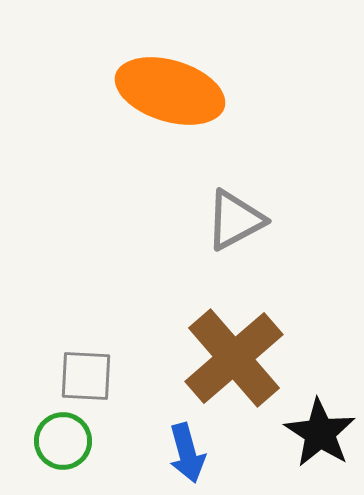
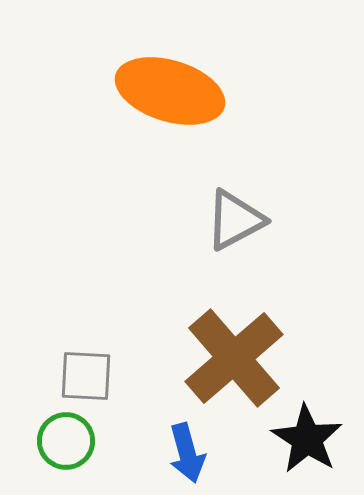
black star: moved 13 px left, 6 px down
green circle: moved 3 px right
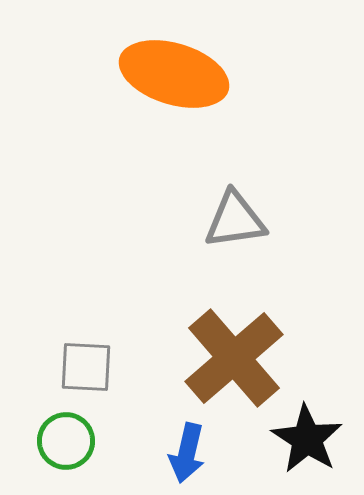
orange ellipse: moved 4 px right, 17 px up
gray triangle: rotated 20 degrees clockwise
gray square: moved 9 px up
blue arrow: rotated 28 degrees clockwise
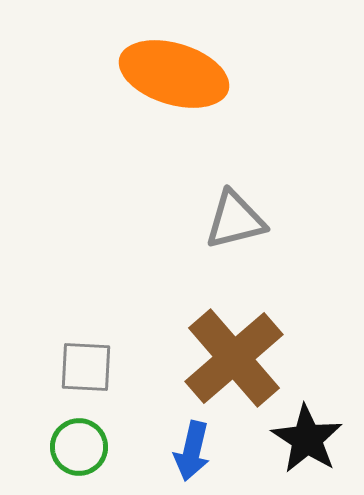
gray triangle: rotated 6 degrees counterclockwise
green circle: moved 13 px right, 6 px down
blue arrow: moved 5 px right, 2 px up
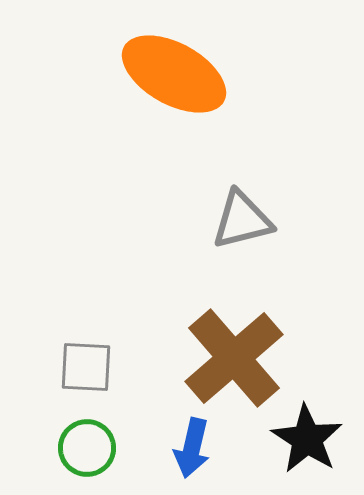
orange ellipse: rotated 12 degrees clockwise
gray triangle: moved 7 px right
green circle: moved 8 px right, 1 px down
blue arrow: moved 3 px up
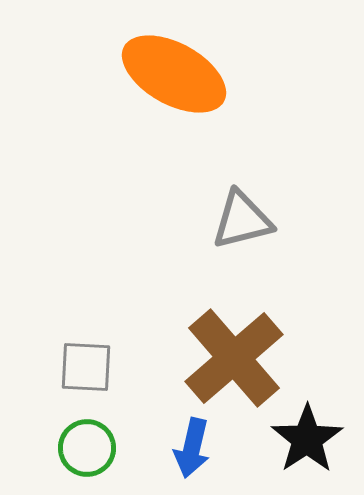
black star: rotated 6 degrees clockwise
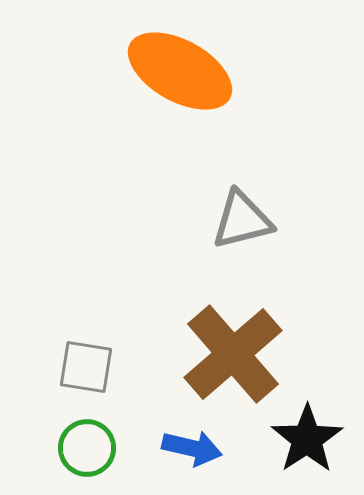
orange ellipse: moved 6 px right, 3 px up
brown cross: moved 1 px left, 4 px up
gray square: rotated 6 degrees clockwise
blue arrow: rotated 90 degrees counterclockwise
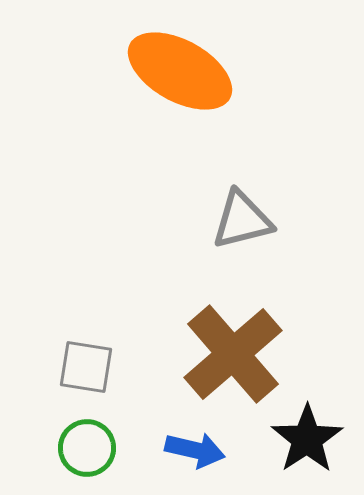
blue arrow: moved 3 px right, 2 px down
